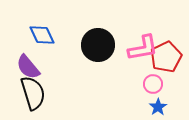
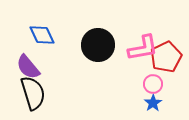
blue star: moved 5 px left, 4 px up
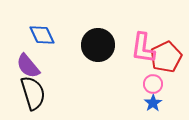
pink L-shape: rotated 108 degrees clockwise
purple semicircle: moved 1 px up
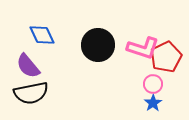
pink L-shape: rotated 80 degrees counterclockwise
black semicircle: moved 2 px left; rotated 96 degrees clockwise
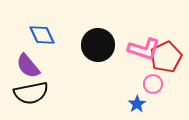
pink L-shape: moved 1 px right, 1 px down
blue star: moved 16 px left, 1 px down
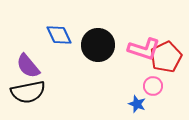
blue diamond: moved 17 px right
pink circle: moved 2 px down
black semicircle: moved 3 px left, 1 px up
blue star: rotated 18 degrees counterclockwise
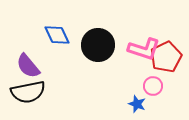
blue diamond: moved 2 px left
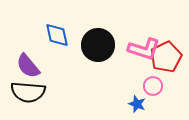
blue diamond: rotated 12 degrees clockwise
black semicircle: rotated 16 degrees clockwise
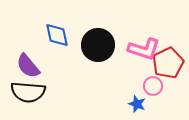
red pentagon: moved 2 px right, 6 px down
